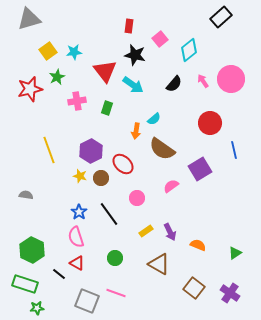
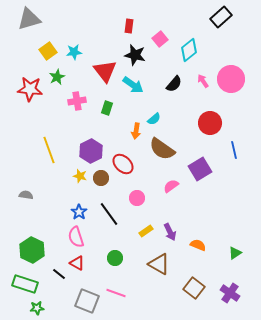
red star at (30, 89): rotated 20 degrees clockwise
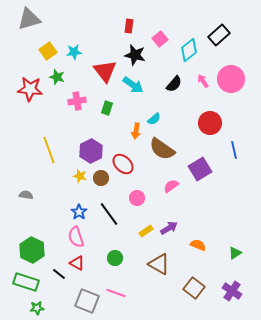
black rectangle at (221, 17): moved 2 px left, 18 px down
green star at (57, 77): rotated 28 degrees counterclockwise
purple arrow at (170, 232): moved 1 px left, 4 px up; rotated 96 degrees counterclockwise
green rectangle at (25, 284): moved 1 px right, 2 px up
purple cross at (230, 293): moved 2 px right, 2 px up
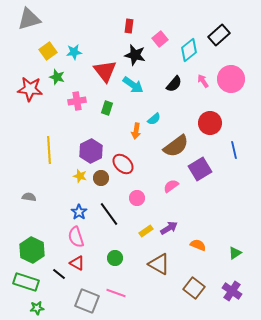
brown semicircle at (162, 149): moved 14 px right, 3 px up; rotated 72 degrees counterclockwise
yellow line at (49, 150): rotated 16 degrees clockwise
gray semicircle at (26, 195): moved 3 px right, 2 px down
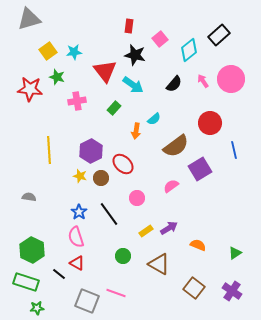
green rectangle at (107, 108): moved 7 px right; rotated 24 degrees clockwise
green circle at (115, 258): moved 8 px right, 2 px up
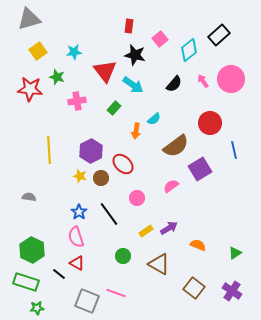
yellow square at (48, 51): moved 10 px left
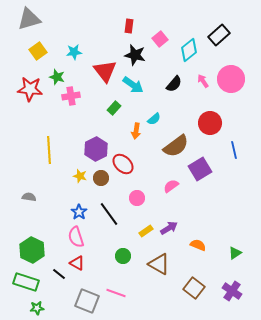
pink cross at (77, 101): moved 6 px left, 5 px up
purple hexagon at (91, 151): moved 5 px right, 2 px up
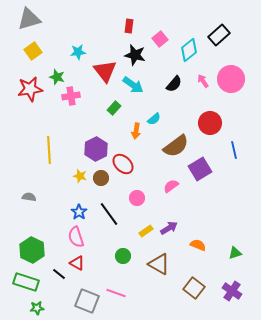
yellow square at (38, 51): moved 5 px left
cyan star at (74, 52): moved 4 px right
red star at (30, 89): rotated 15 degrees counterclockwise
green triangle at (235, 253): rotated 16 degrees clockwise
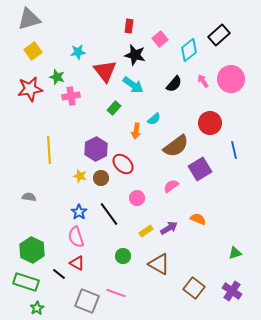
orange semicircle at (198, 245): moved 26 px up
green star at (37, 308): rotated 24 degrees counterclockwise
